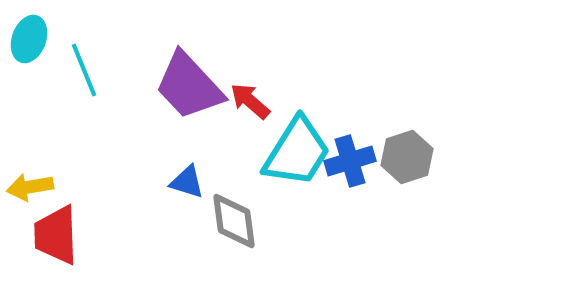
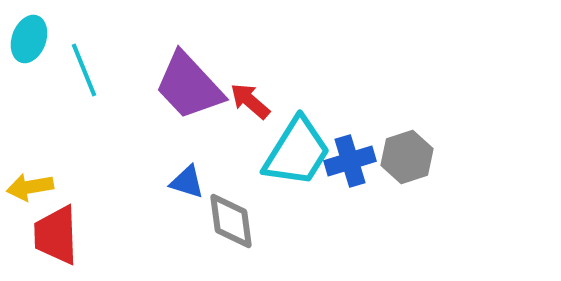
gray diamond: moved 3 px left
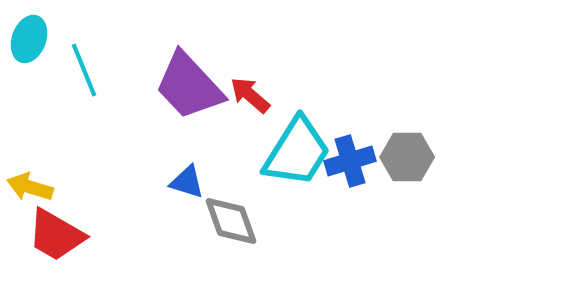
red arrow: moved 6 px up
gray hexagon: rotated 18 degrees clockwise
yellow arrow: rotated 27 degrees clockwise
gray diamond: rotated 12 degrees counterclockwise
red trapezoid: rotated 58 degrees counterclockwise
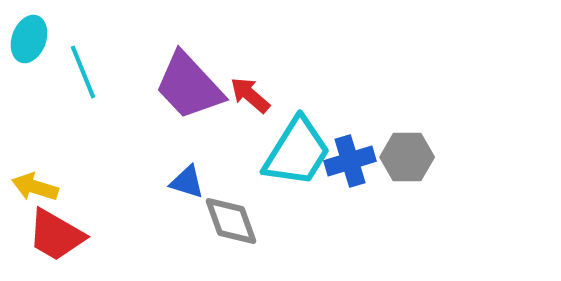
cyan line: moved 1 px left, 2 px down
yellow arrow: moved 5 px right
